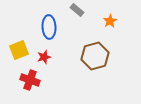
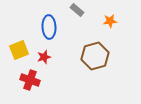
orange star: rotated 24 degrees clockwise
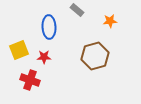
red star: rotated 16 degrees clockwise
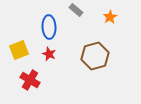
gray rectangle: moved 1 px left
orange star: moved 4 px up; rotated 24 degrees counterclockwise
red star: moved 5 px right, 3 px up; rotated 24 degrees clockwise
red cross: rotated 12 degrees clockwise
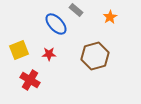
blue ellipse: moved 7 px right, 3 px up; rotated 40 degrees counterclockwise
red star: rotated 24 degrees counterclockwise
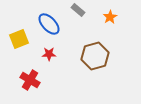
gray rectangle: moved 2 px right
blue ellipse: moved 7 px left
yellow square: moved 11 px up
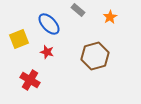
red star: moved 2 px left, 2 px up; rotated 16 degrees clockwise
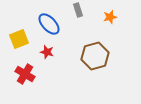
gray rectangle: rotated 32 degrees clockwise
orange star: rotated 16 degrees clockwise
red cross: moved 5 px left, 6 px up
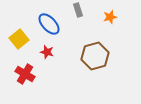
yellow square: rotated 18 degrees counterclockwise
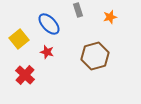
red cross: moved 1 px down; rotated 12 degrees clockwise
